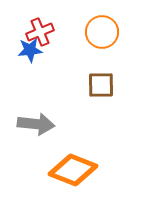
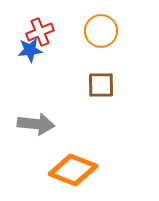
orange circle: moved 1 px left, 1 px up
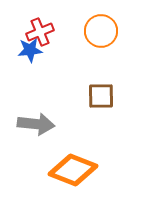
brown square: moved 11 px down
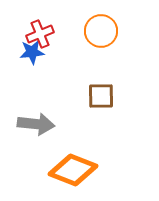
red cross: moved 2 px down
blue star: moved 2 px right, 2 px down
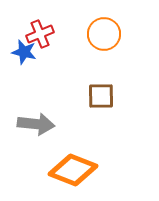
orange circle: moved 3 px right, 3 px down
blue star: moved 8 px left; rotated 20 degrees clockwise
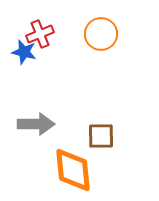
orange circle: moved 3 px left
brown square: moved 40 px down
gray arrow: rotated 6 degrees counterclockwise
orange diamond: rotated 63 degrees clockwise
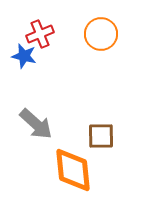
blue star: moved 4 px down
gray arrow: rotated 42 degrees clockwise
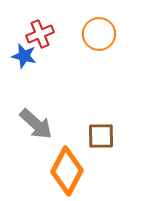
orange circle: moved 2 px left
orange diamond: moved 6 px left, 1 px down; rotated 33 degrees clockwise
